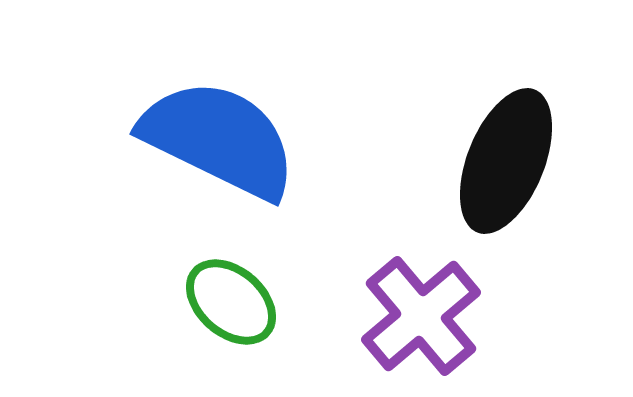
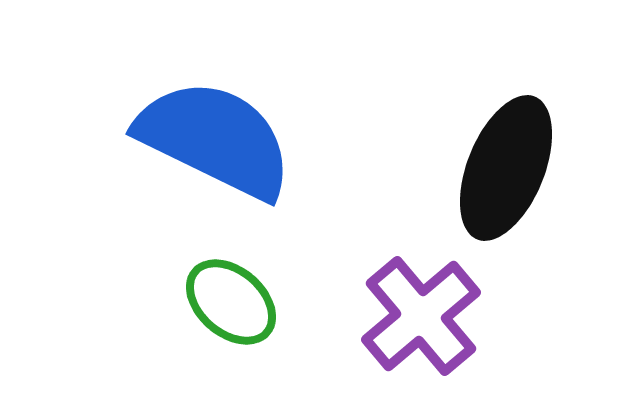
blue semicircle: moved 4 px left
black ellipse: moved 7 px down
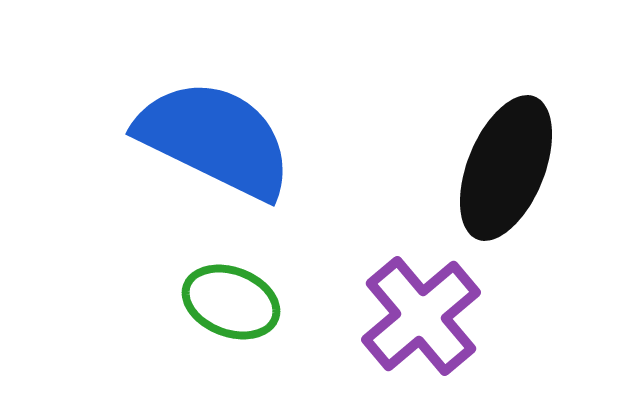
green ellipse: rotated 20 degrees counterclockwise
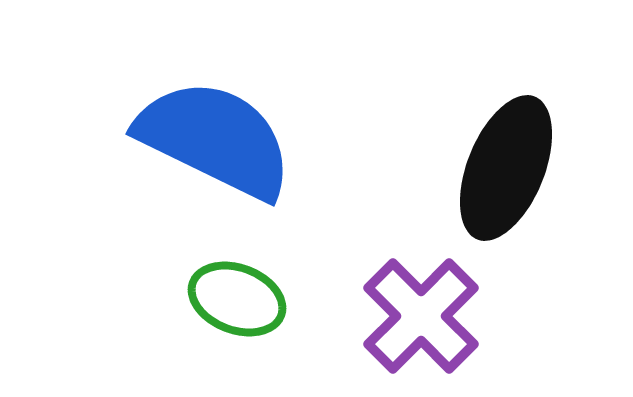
green ellipse: moved 6 px right, 3 px up
purple cross: rotated 5 degrees counterclockwise
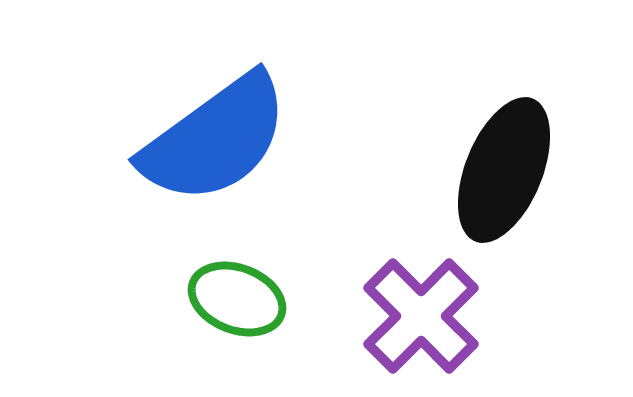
blue semicircle: rotated 118 degrees clockwise
black ellipse: moved 2 px left, 2 px down
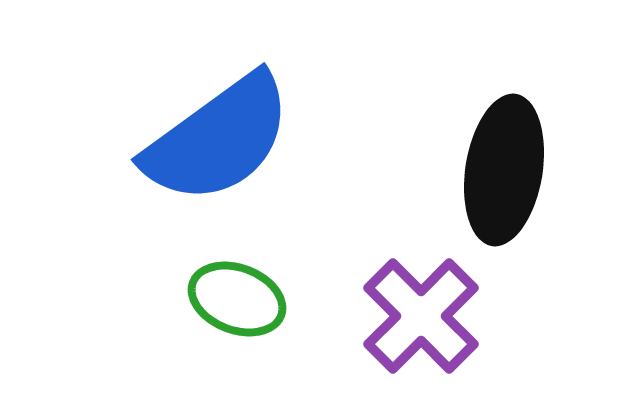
blue semicircle: moved 3 px right
black ellipse: rotated 13 degrees counterclockwise
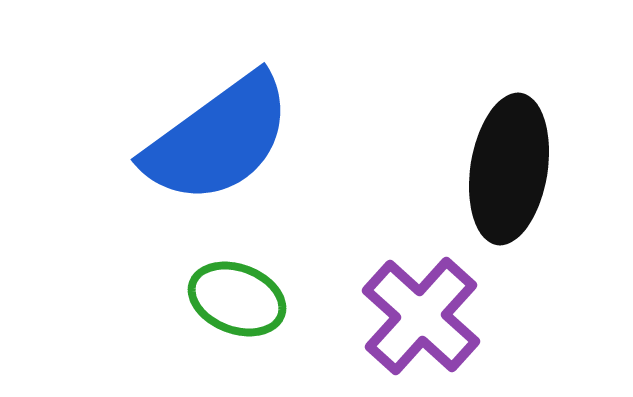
black ellipse: moved 5 px right, 1 px up
purple cross: rotated 3 degrees counterclockwise
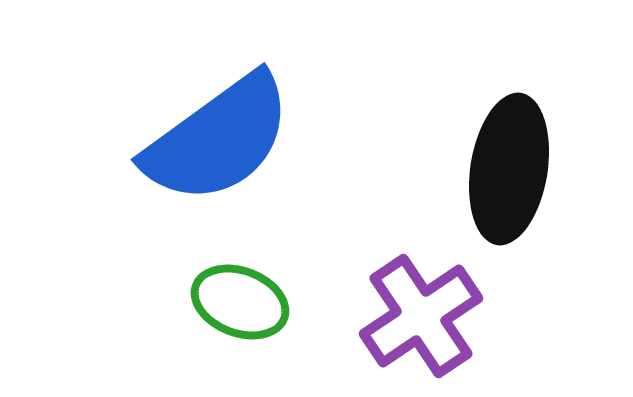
green ellipse: moved 3 px right, 3 px down
purple cross: rotated 14 degrees clockwise
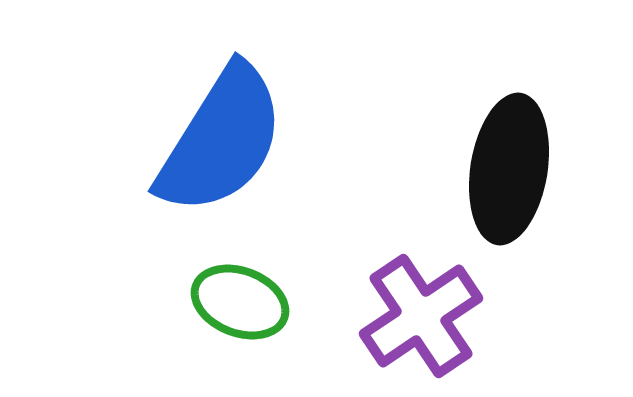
blue semicircle: moved 3 px right, 1 px down; rotated 22 degrees counterclockwise
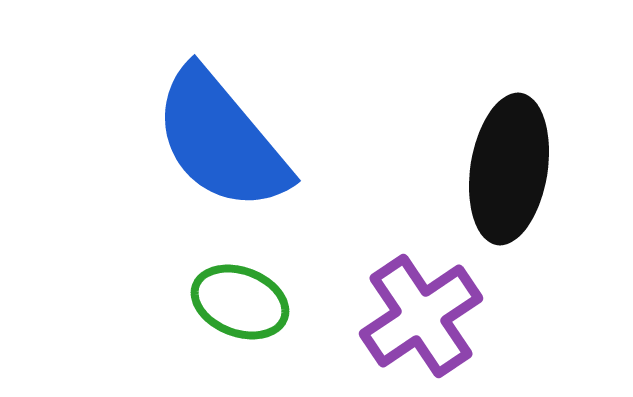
blue semicircle: rotated 108 degrees clockwise
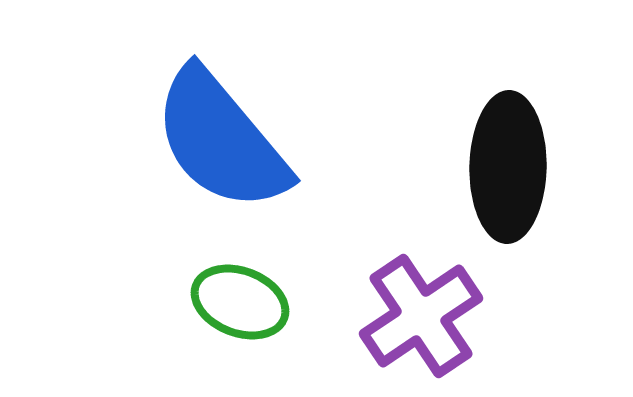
black ellipse: moved 1 px left, 2 px up; rotated 8 degrees counterclockwise
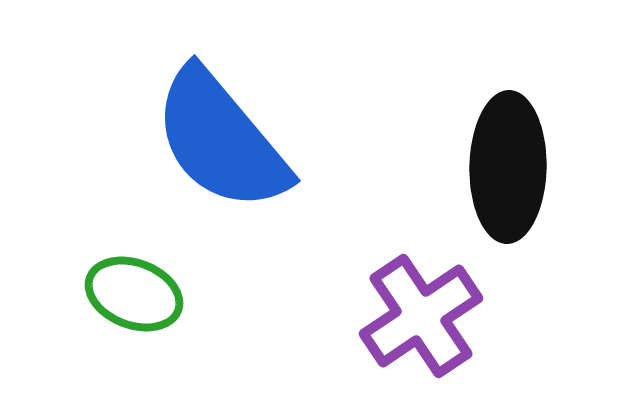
green ellipse: moved 106 px left, 8 px up
